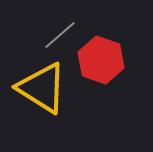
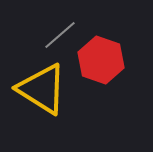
yellow triangle: moved 1 px down
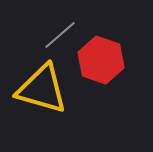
yellow triangle: rotated 16 degrees counterclockwise
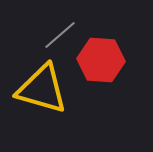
red hexagon: rotated 15 degrees counterclockwise
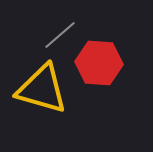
red hexagon: moved 2 px left, 3 px down
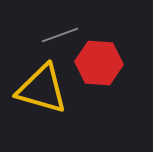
gray line: rotated 21 degrees clockwise
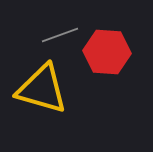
red hexagon: moved 8 px right, 11 px up
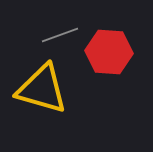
red hexagon: moved 2 px right
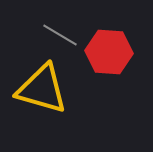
gray line: rotated 51 degrees clockwise
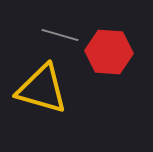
gray line: rotated 15 degrees counterclockwise
